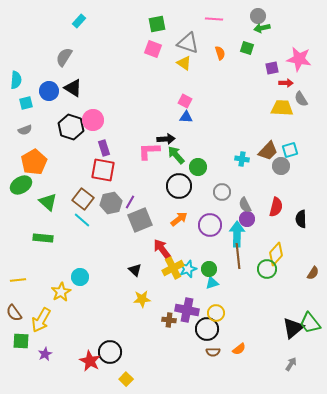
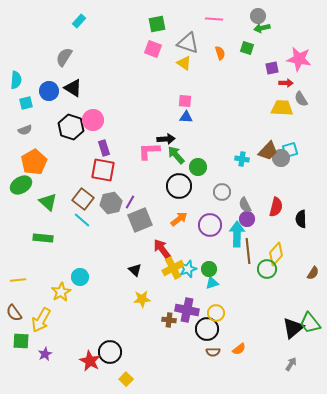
pink square at (185, 101): rotated 24 degrees counterclockwise
gray circle at (281, 166): moved 8 px up
brown line at (238, 256): moved 10 px right, 5 px up
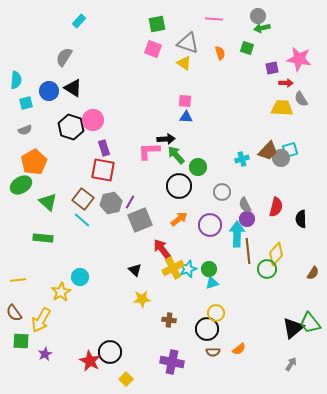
cyan cross at (242, 159): rotated 24 degrees counterclockwise
purple cross at (187, 310): moved 15 px left, 52 px down
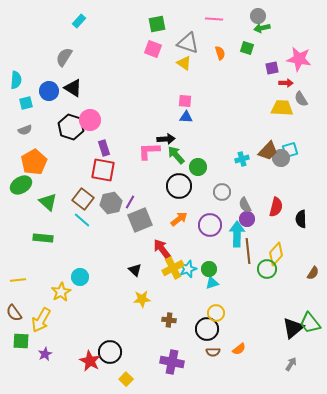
pink circle at (93, 120): moved 3 px left
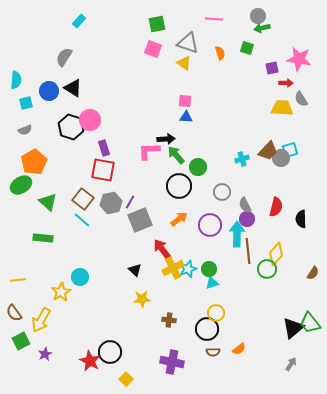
green square at (21, 341): rotated 30 degrees counterclockwise
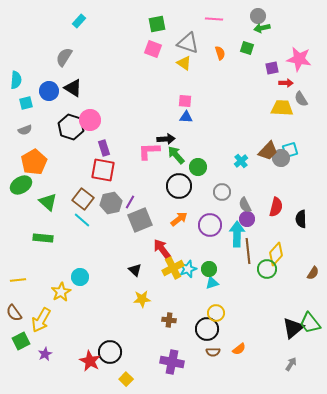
cyan cross at (242, 159): moved 1 px left, 2 px down; rotated 24 degrees counterclockwise
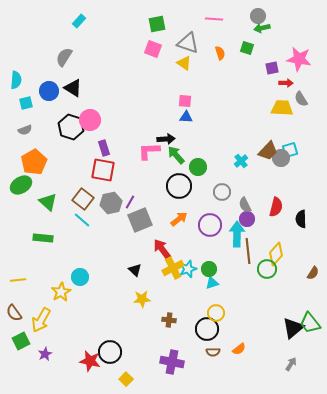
red star at (90, 361): rotated 15 degrees counterclockwise
